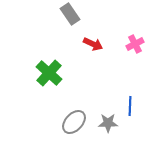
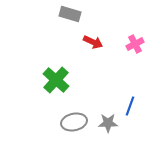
gray rectangle: rotated 40 degrees counterclockwise
red arrow: moved 2 px up
green cross: moved 7 px right, 7 px down
blue line: rotated 18 degrees clockwise
gray ellipse: rotated 35 degrees clockwise
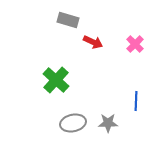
gray rectangle: moved 2 px left, 6 px down
pink cross: rotated 18 degrees counterclockwise
blue line: moved 6 px right, 5 px up; rotated 18 degrees counterclockwise
gray ellipse: moved 1 px left, 1 px down
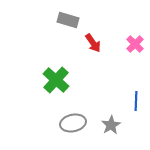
red arrow: moved 1 px down; rotated 30 degrees clockwise
gray star: moved 3 px right, 2 px down; rotated 30 degrees counterclockwise
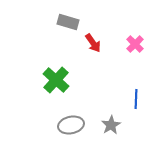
gray rectangle: moved 2 px down
blue line: moved 2 px up
gray ellipse: moved 2 px left, 2 px down
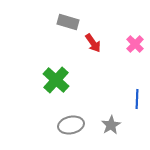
blue line: moved 1 px right
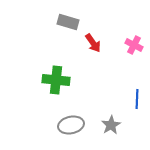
pink cross: moved 1 px left, 1 px down; rotated 18 degrees counterclockwise
green cross: rotated 36 degrees counterclockwise
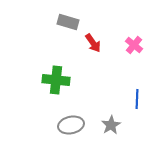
pink cross: rotated 12 degrees clockwise
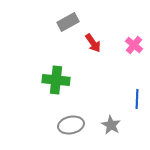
gray rectangle: rotated 45 degrees counterclockwise
gray star: rotated 12 degrees counterclockwise
